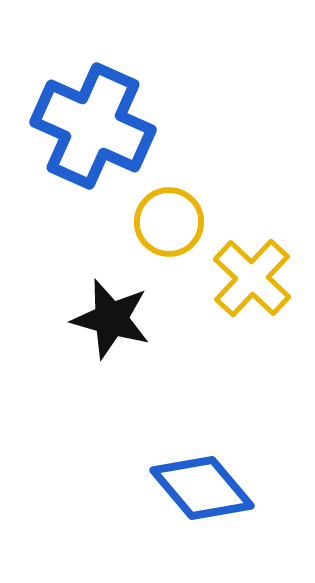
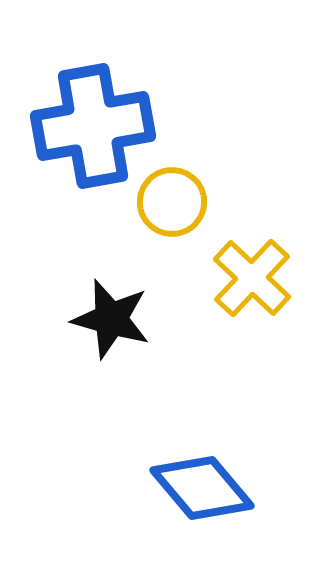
blue cross: rotated 34 degrees counterclockwise
yellow circle: moved 3 px right, 20 px up
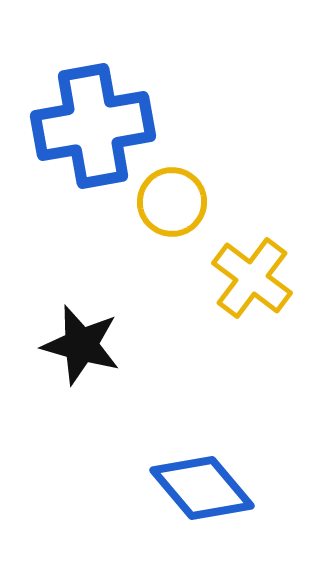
yellow cross: rotated 6 degrees counterclockwise
black star: moved 30 px left, 26 px down
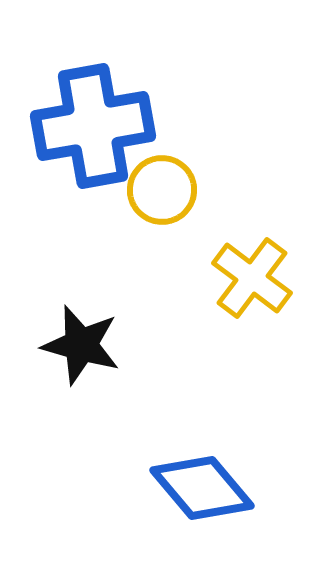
yellow circle: moved 10 px left, 12 px up
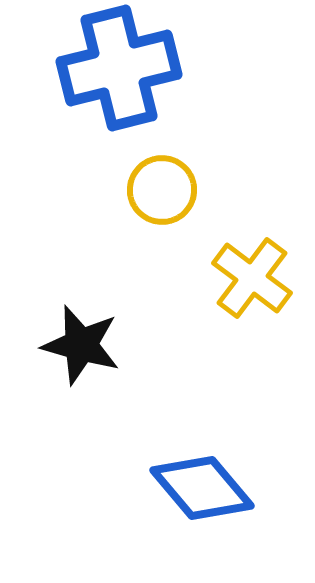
blue cross: moved 26 px right, 58 px up; rotated 4 degrees counterclockwise
